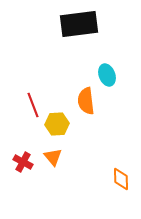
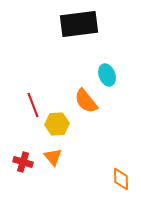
orange semicircle: rotated 32 degrees counterclockwise
red cross: rotated 12 degrees counterclockwise
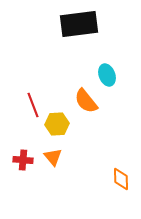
red cross: moved 2 px up; rotated 12 degrees counterclockwise
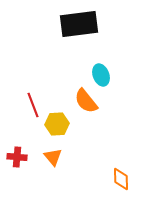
cyan ellipse: moved 6 px left
red cross: moved 6 px left, 3 px up
